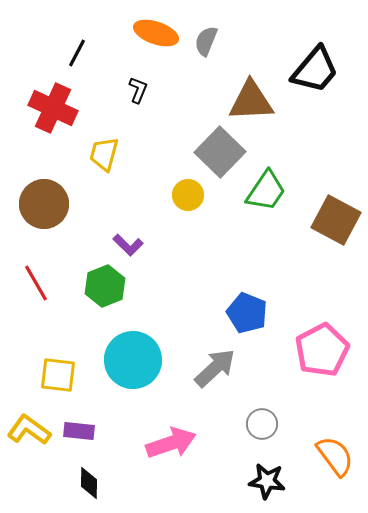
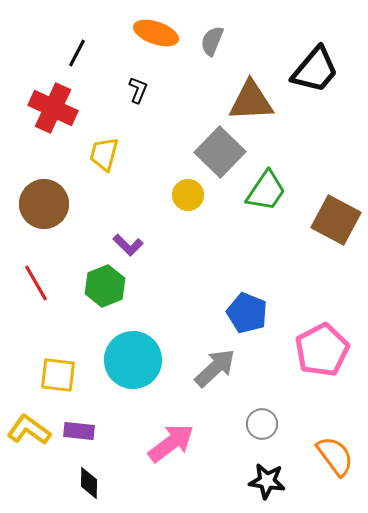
gray semicircle: moved 6 px right
pink arrow: rotated 18 degrees counterclockwise
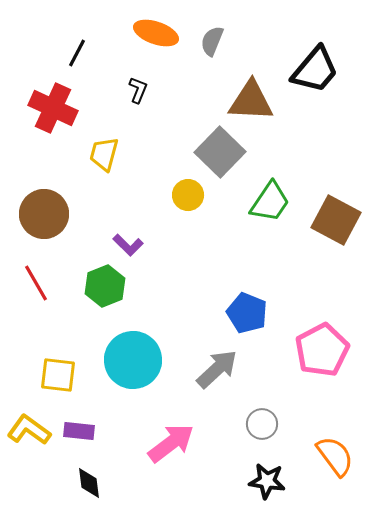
brown triangle: rotated 6 degrees clockwise
green trapezoid: moved 4 px right, 11 px down
brown circle: moved 10 px down
gray arrow: moved 2 px right, 1 px down
black diamond: rotated 8 degrees counterclockwise
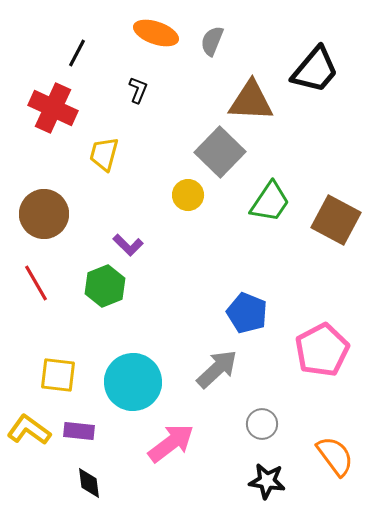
cyan circle: moved 22 px down
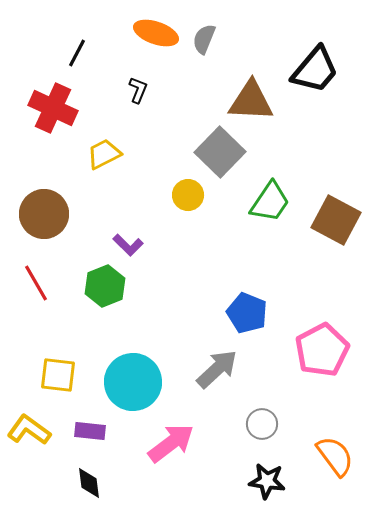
gray semicircle: moved 8 px left, 2 px up
yellow trapezoid: rotated 48 degrees clockwise
purple rectangle: moved 11 px right
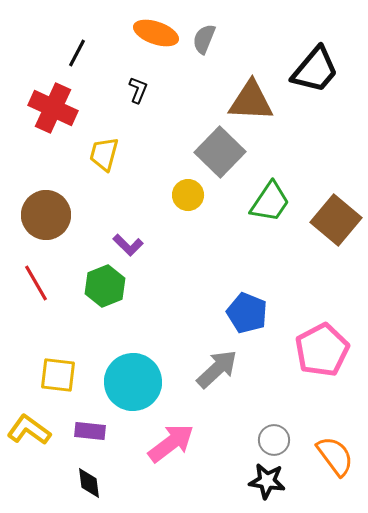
yellow trapezoid: rotated 48 degrees counterclockwise
brown circle: moved 2 px right, 1 px down
brown square: rotated 12 degrees clockwise
gray circle: moved 12 px right, 16 px down
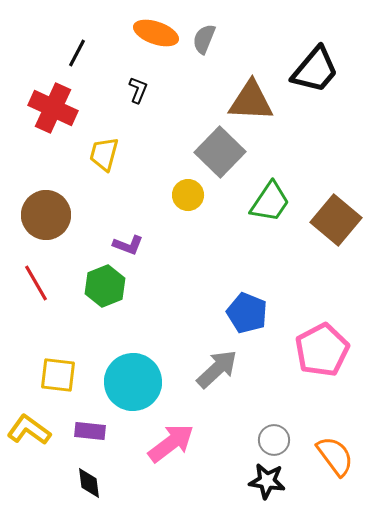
purple L-shape: rotated 24 degrees counterclockwise
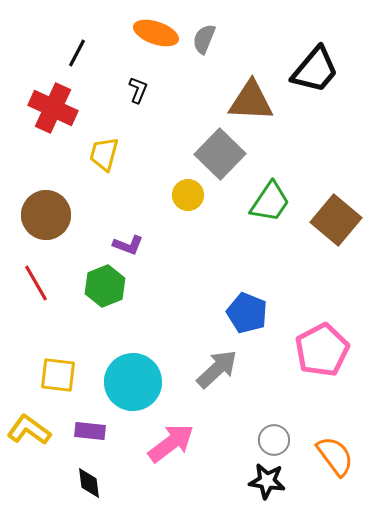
gray square: moved 2 px down
